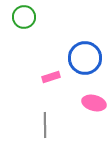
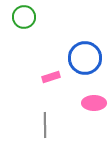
pink ellipse: rotated 15 degrees counterclockwise
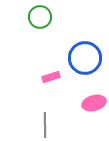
green circle: moved 16 px right
pink ellipse: rotated 15 degrees counterclockwise
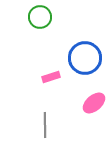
pink ellipse: rotated 25 degrees counterclockwise
